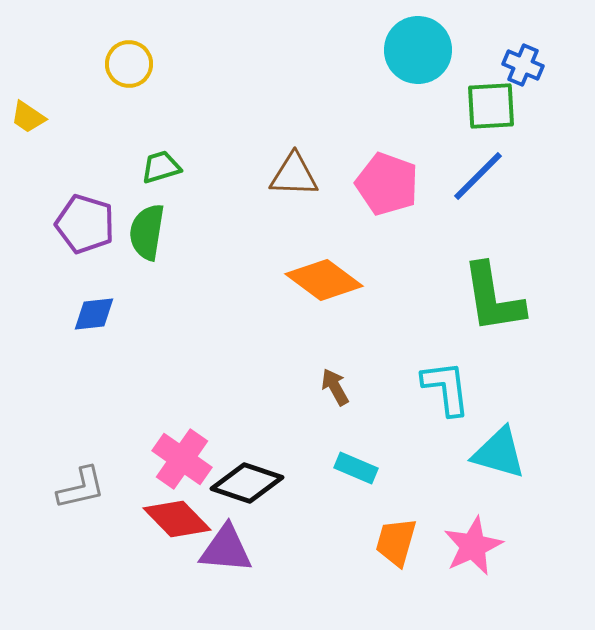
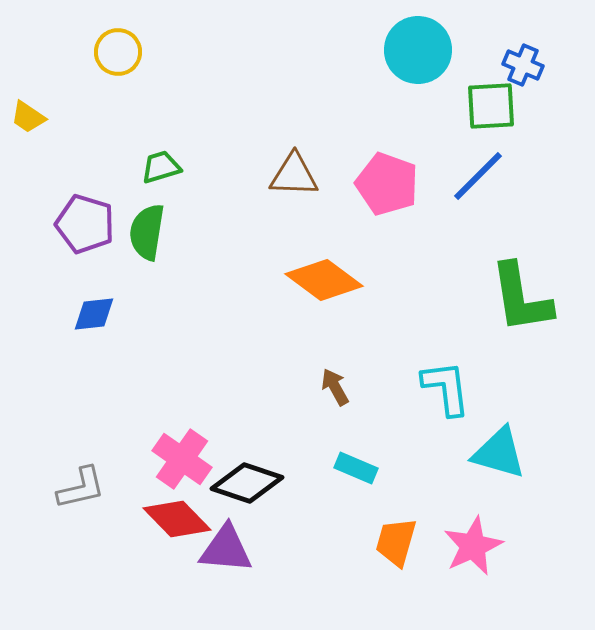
yellow circle: moved 11 px left, 12 px up
green L-shape: moved 28 px right
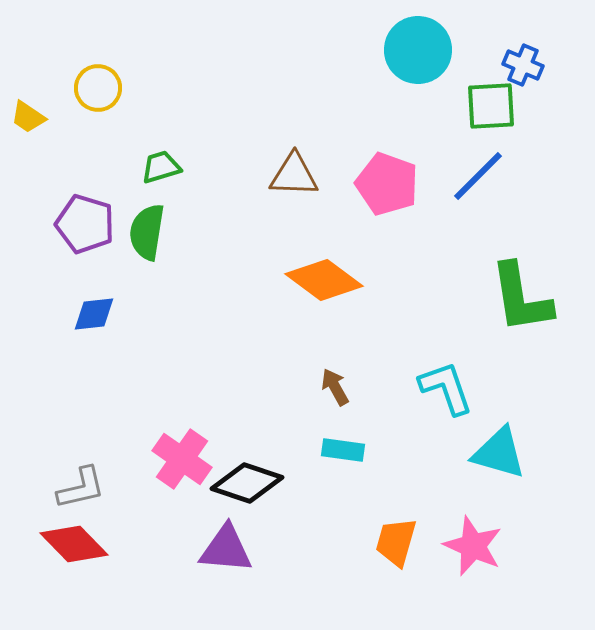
yellow circle: moved 20 px left, 36 px down
cyan L-shape: rotated 12 degrees counterclockwise
cyan rectangle: moved 13 px left, 18 px up; rotated 15 degrees counterclockwise
red diamond: moved 103 px left, 25 px down
pink star: rotated 24 degrees counterclockwise
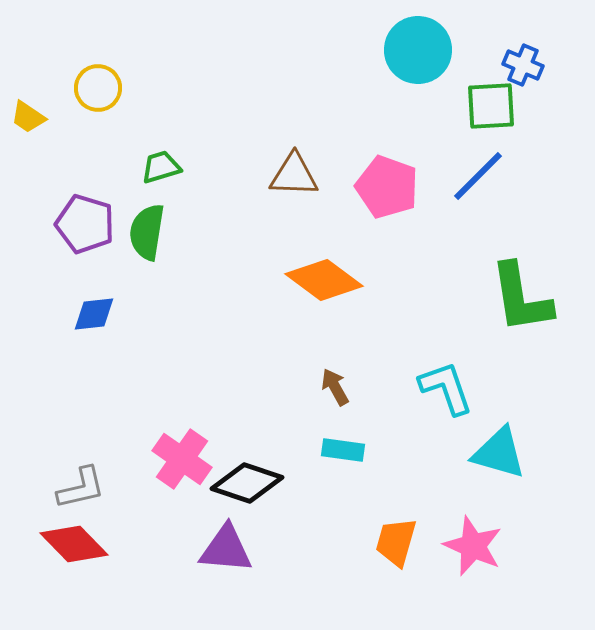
pink pentagon: moved 3 px down
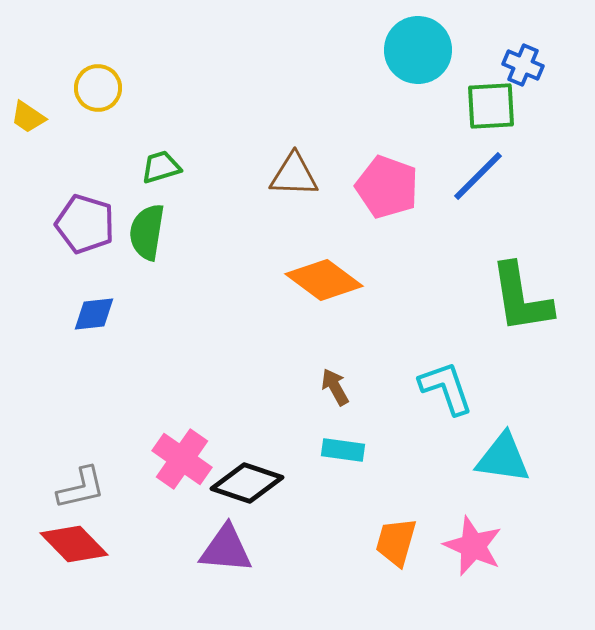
cyan triangle: moved 4 px right, 5 px down; rotated 8 degrees counterclockwise
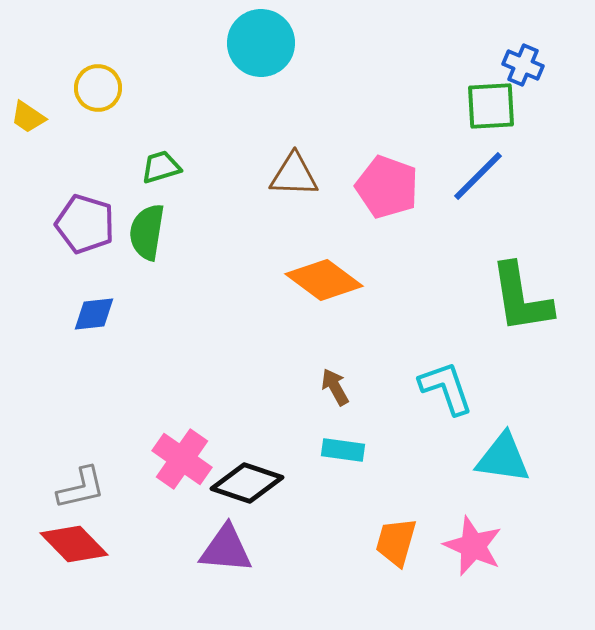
cyan circle: moved 157 px left, 7 px up
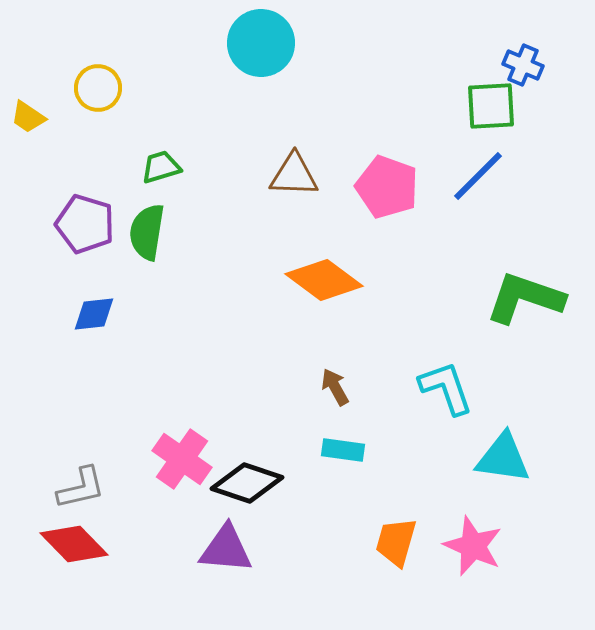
green L-shape: moved 4 px right; rotated 118 degrees clockwise
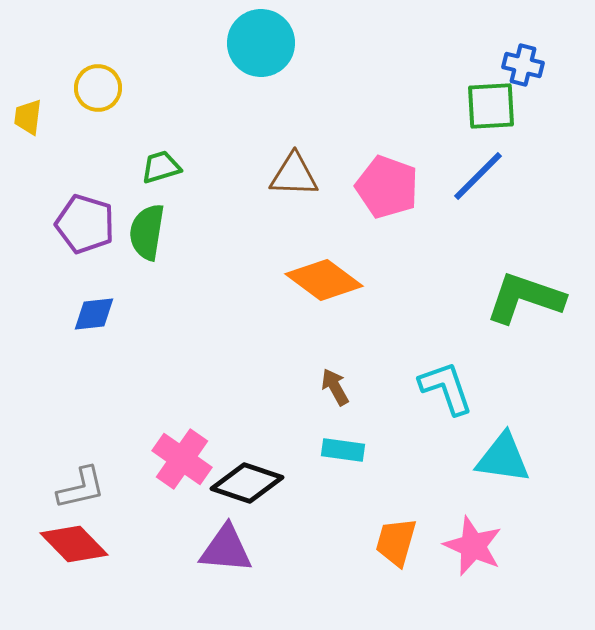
blue cross: rotated 9 degrees counterclockwise
yellow trapezoid: rotated 63 degrees clockwise
